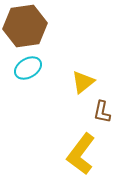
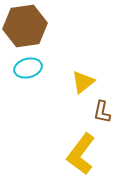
cyan ellipse: rotated 16 degrees clockwise
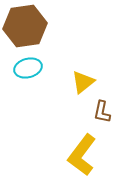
yellow L-shape: moved 1 px right, 1 px down
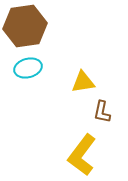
yellow triangle: rotated 30 degrees clockwise
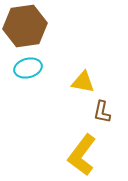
yellow triangle: rotated 20 degrees clockwise
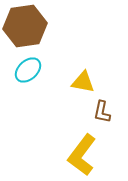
cyan ellipse: moved 2 px down; rotated 28 degrees counterclockwise
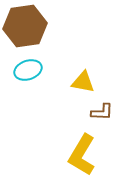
cyan ellipse: rotated 24 degrees clockwise
brown L-shape: rotated 100 degrees counterclockwise
yellow L-shape: rotated 6 degrees counterclockwise
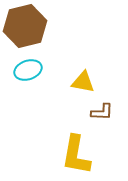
brown hexagon: rotated 6 degrees counterclockwise
yellow L-shape: moved 6 px left; rotated 21 degrees counterclockwise
